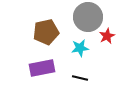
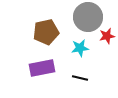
red star: rotated 14 degrees clockwise
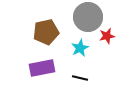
cyan star: rotated 18 degrees counterclockwise
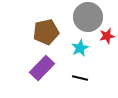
purple rectangle: rotated 35 degrees counterclockwise
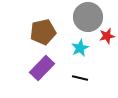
brown pentagon: moved 3 px left
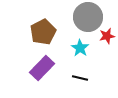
brown pentagon: rotated 15 degrees counterclockwise
cyan star: rotated 12 degrees counterclockwise
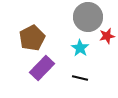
brown pentagon: moved 11 px left, 6 px down
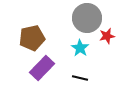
gray circle: moved 1 px left, 1 px down
brown pentagon: rotated 15 degrees clockwise
